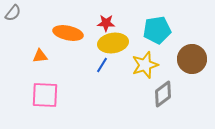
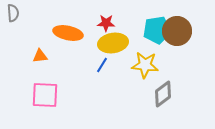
gray semicircle: rotated 42 degrees counterclockwise
brown circle: moved 15 px left, 28 px up
yellow star: rotated 24 degrees clockwise
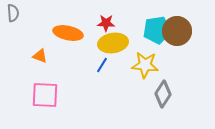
orange triangle: rotated 28 degrees clockwise
gray diamond: rotated 20 degrees counterclockwise
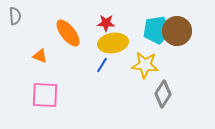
gray semicircle: moved 2 px right, 3 px down
orange ellipse: rotated 40 degrees clockwise
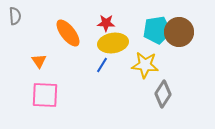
brown circle: moved 2 px right, 1 px down
orange triangle: moved 1 px left, 5 px down; rotated 35 degrees clockwise
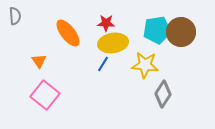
brown circle: moved 2 px right
blue line: moved 1 px right, 1 px up
pink square: rotated 36 degrees clockwise
